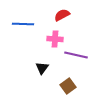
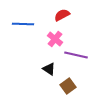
pink cross: rotated 35 degrees clockwise
black triangle: moved 7 px right, 1 px down; rotated 32 degrees counterclockwise
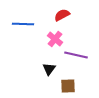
black triangle: rotated 32 degrees clockwise
brown square: rotated 35 degrees clockwise
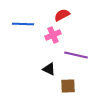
pink cross: moved 2 px left, 4 px up; rotated 28 degrees clockwise
black triangle: rotated 40 degrees counterclockwise
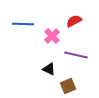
red semicircle: moved 12 px right, 6 px down
pink cross: moved 1 px left, 1 px down; rotated 21 degrees counterclockwise
brown square: rotated 21 degrees counterclockwise
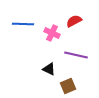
pink cross: moved 3 px up; rotated 21 degrees counterclockwise
